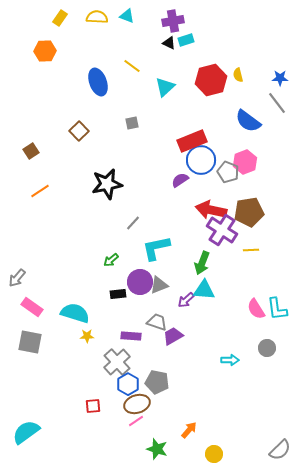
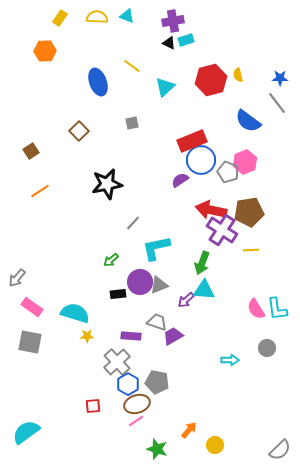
yellow circle at (214, 454): moved 1 px right, 9 px up
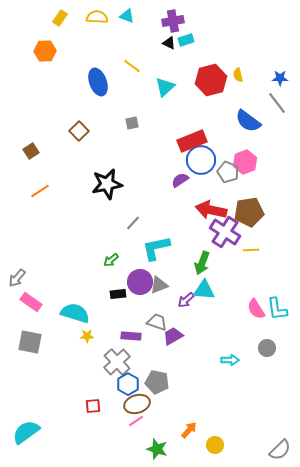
purple cross at (222, 230): moved 3 px right, 2 px down
pink rectangle at (32, 307): moved 1 px left, 5 px up
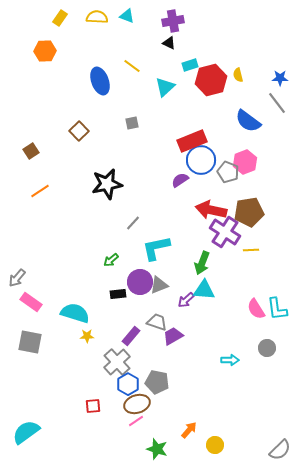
cyan rectangle at (186, 40): moved 4 px right, 25 px down
blue ellipse at (98, 82): moved 2 px right, 1 px up
purple rectangle at (131, 336): rotated 54 degrees counterclockwise
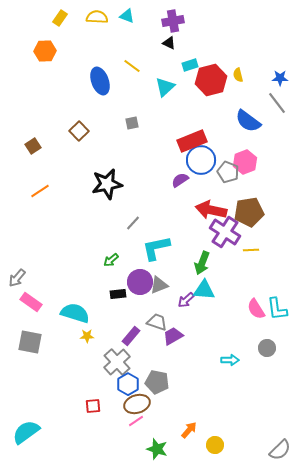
brown square at (31, 151): moved 2 px right, 5 px up
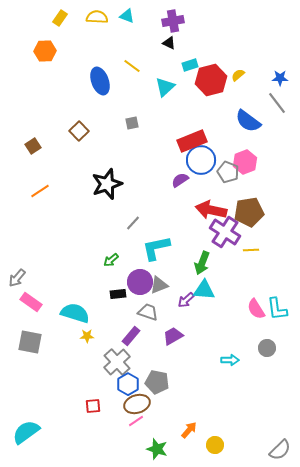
yellow semicircle at (238, 75): rotated 64 degrees clockwise
black star at (107, 184): rotated 8 degrees counterclockwise
gray trapezoid at (157, 322): moved 9 px left, 10 px up
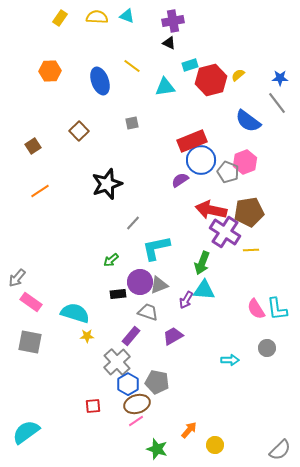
orange hexagon at (45, 51): moved 5 px right, 20 px down
cyan triangle at (165, 87): rotated 35 degrees clockwise
purple arrow at (186, 300): rotated 18 degrees counterclockwise
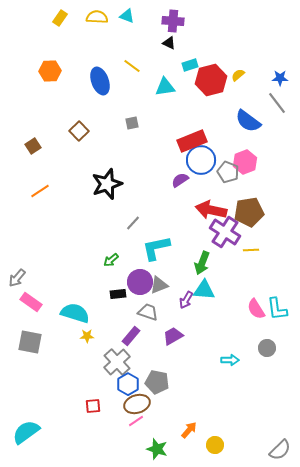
purple cross at (173, 21): rotated 15 degrees clockwise
